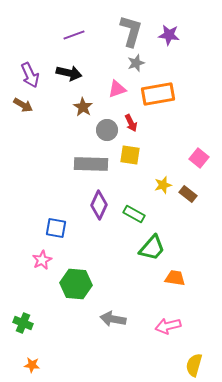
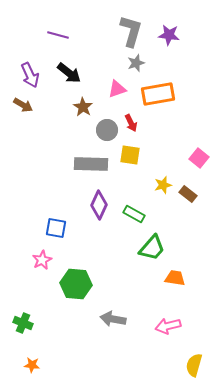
purple line: moved 16 px left; rotated 35 degrees clockwise
black arrow: rotated 25 degrees clockwise
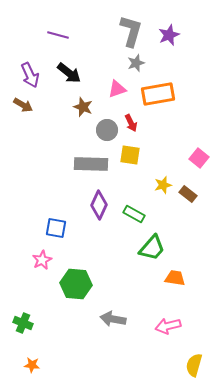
purple star: rotated 30 degrees counterclockwise
brown star: rotated 12 degrees counterclockwise
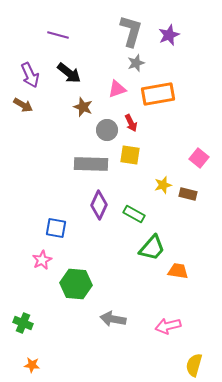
brown rectangle: rotated 24 degrees counterclockwise
orange trapezoid: moved 3 px right, 7 px up
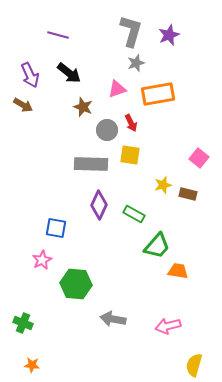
green trapezoid: moved 5 px right, 2 px up
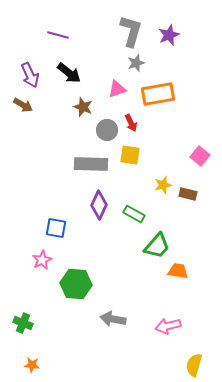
pink square: moved 1 px right, 2 px up
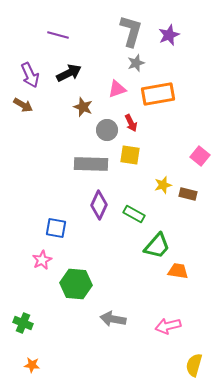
black arrow: rotated 65 degrees counterclockwise
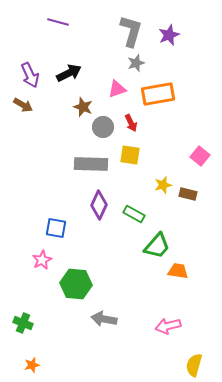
purple line: moved 13 px up
gray circle: moved 4 px left, 3 px up
gray arrow: moved 9 px left
orange star: rotated 21 degrees counterclockwise
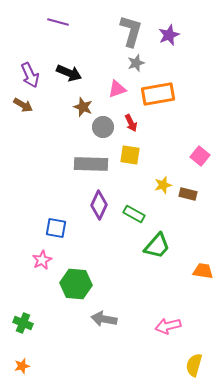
black arrow: rotated 50 degrees clockwise
orange trapezoid: moved 25 px right
orange star: moved 10 px left, 1 px down
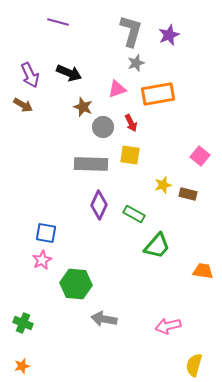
blue square: moved 10 px left, 5 px down
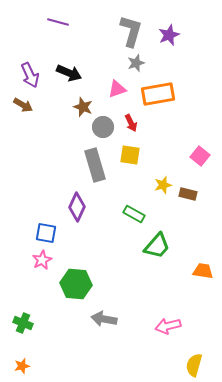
gray rectangle: moved 4 px right, 1 px down; rotated 72 degrees clockwise
purple diamond: moved 22 px left, 2 px down
